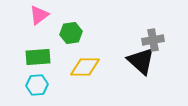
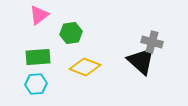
gray cross: moved 1 px left, 2 px down; rotated 25 degrees clockwise
yellow diamond: rotated 20 degrees clockwise
cyan hexagon: moved 1 px left, 1 px up
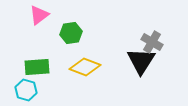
gray cross: rotated 15 degrees clockwise
green rectangle: moved 1 px left, 10 px down
black triangle: rotated 20 degrees clockwise
cyan hexagon: moved 10 px left, 6 px down; rotated 20 degrees clockwise
